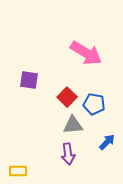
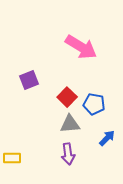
pink arrow: moved 5 px left, 6 px up
purple square: rotated 30 degrees counterclockwise
gray triangle: moved 3 px left, 1 px up
blue arrow: moved 4 px up
yellow rectangle: moved 6 px left, 13 px up
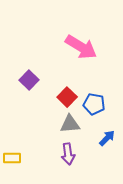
purple square: rotated 24 degrees counterclockwise
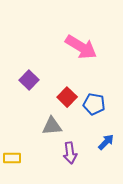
gray triangle: moved 18 px left, 2 px down
blue arrow: moved 1 px left, 4 px down
purple arrow: moved 2 px right, 1 px up
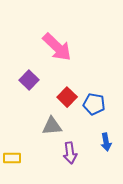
pink arrow: moved 24 px left; rotated 12 degrees clockwise
blue arrow: rotated 126 degrees clockwise
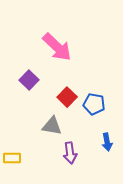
gray triangle: rotated 15 degrees clockwise
blue arrow: moved 1 px right
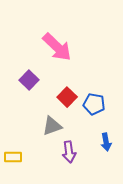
gray triangle: rotated 30 degrees counterclockwise
blue arrow: moved 1 px left
purple arrow: moved 1 px left, 1 px up
yellow rectangle: moved 1 px right, 1 px up
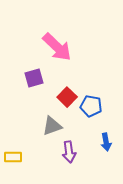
purple square: moved 5 px right, 2 px up; rotated 30 degrees clockwise
blue pentagon: moved 3 px left, 2 px down
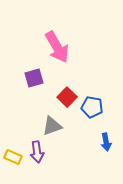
pink arrow: rotated 16 degrees clockwise
blue pentagon: moved 1 px right, 1 px down
purple arrow: moved 32 px left
yellow rectangle: rotated 24 degrees clockwise
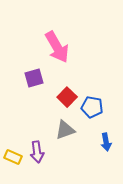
gray triangle: moved 13 px right, 4 px down
